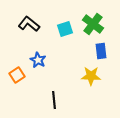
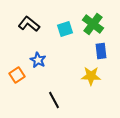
black line: rotated 24 degrees counterclockwise
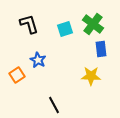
black L-shape: rotated 35 degrees clockwise
blue rectangle: moved 2 px up
black line: moved 5 px down
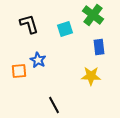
green cross: moved 9 px up
blue rectangle: moved 2 px left, 2 px up
orange square: moved 2 px right, 4 px up; rotated 28 degrees clockwise
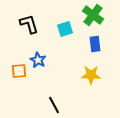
blue rectangle: moved 4 px left, 3 px up
yellow star: moved 1 px up
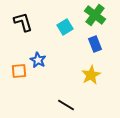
green cross: moved 2 px right
black L-shape: moved 6 px left, 2 px up
cyan square: moved 2 px up; rotated 14 degrees counterclockwise
blue rectangle: rotated 14 degrees counterclockwise
yellow star: rotated 30 degrees counterclockwise
black line: moved 12 px right; rotated 30 degrees counterclockwise
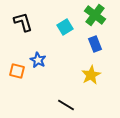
orange square: moved 2 px left; rotated 21 degrees clockwise
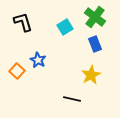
green cross: moved 2 px down
orange square: rotated 28 degrees clockwise
black line: moved 6 px right, 6 px up; rotated 18 degrees counterclockwise
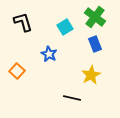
blue star: moved 11 px right, 6 px up
black line: moved 1 px up
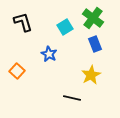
green cross: moved 2 px left, 1 px down
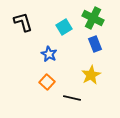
green cross: rotated 10 degrees counterclockwise
cyan square: moved 1 px left
orange square: moved 30 px right, 11 px down
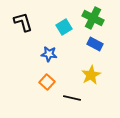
blue rectangle: rotated 42 degrees counterclockwise
blue star: rotated 21 degrees counterclockwise
